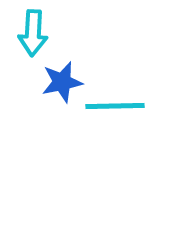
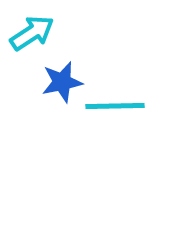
cyan arrow: moved 1 px left; rotated 126 degrees counterclockwise
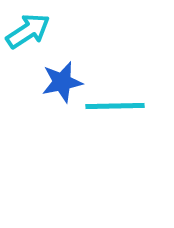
cyan arrow: moved 4 px left, 2 px up
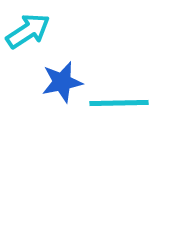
cyan line: moved 4 px right, 3 px up
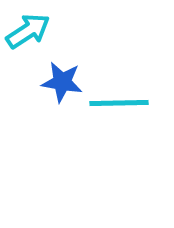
blue star: rotated 21 degrees clockwise
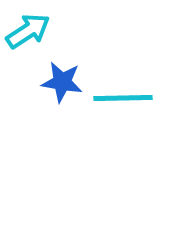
cyan line: moved 4 px right, 5 px up
